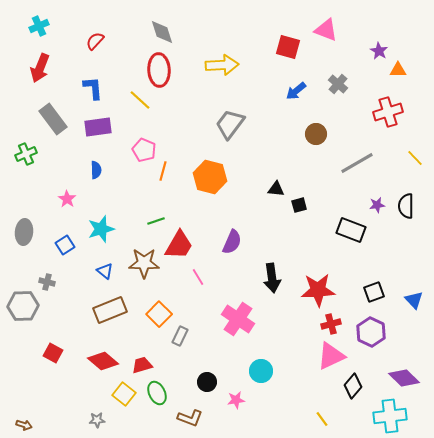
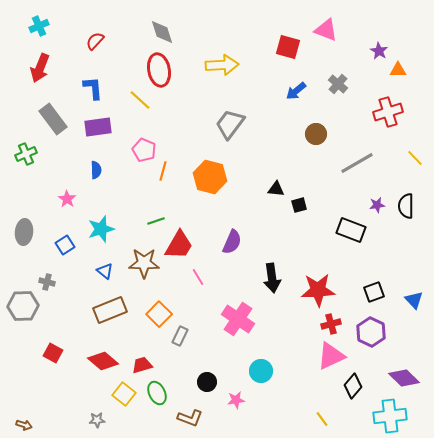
red ellipse at (159, 70): rotated 8 degrees counterclockwise
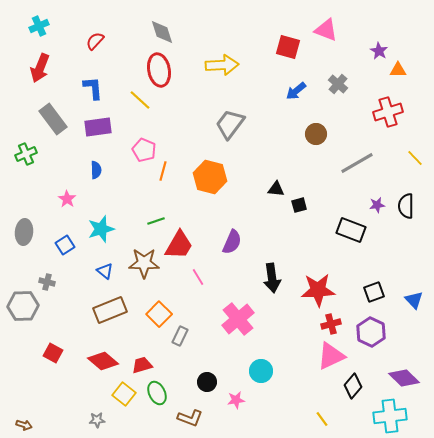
pink cross at (238, 319): rotated 16 degrees clockwise
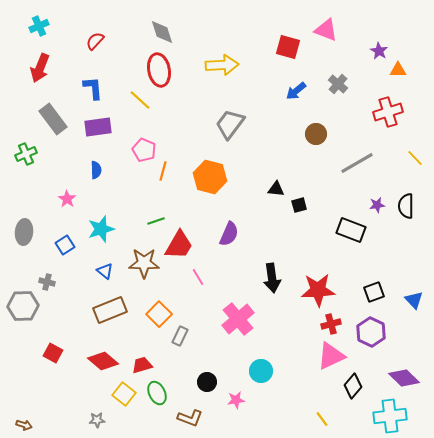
purple semicircle at (232, 242): moved 3 px left, 8 px up
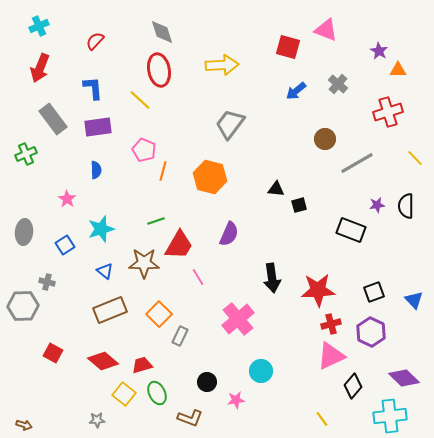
brown circle at (316, 134): moved 9 px right, 5 px down
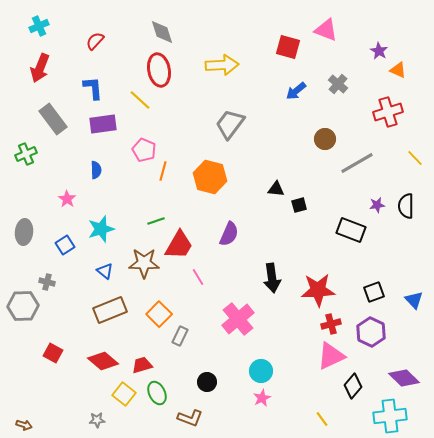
orange triangle at (398, 70): rotated 24 degrees clockwise
purple rectangle at (98, 127): moved 5 px right, 3 px up
pink star at (236, 400): moved 26 px right, 2 px up; rotated 18 degrees counterclockwise
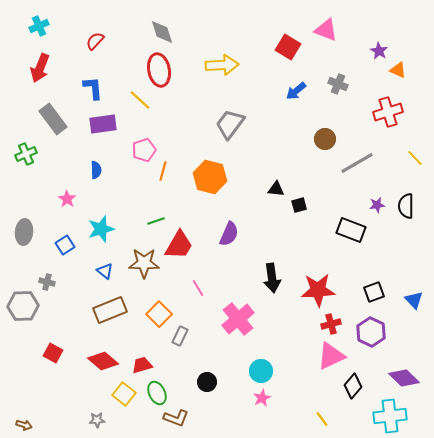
red square at (288, 47): rotated 15 degrees clockwise
gray cross at (338, 84): rotated 18 degrees counterclockwise
pink pentagon at (144, 150): rotated 30 degrees clockwise
pink line at (198, 277): moved 11 px down
brown L-shape at (190, 418): moved 14 px left
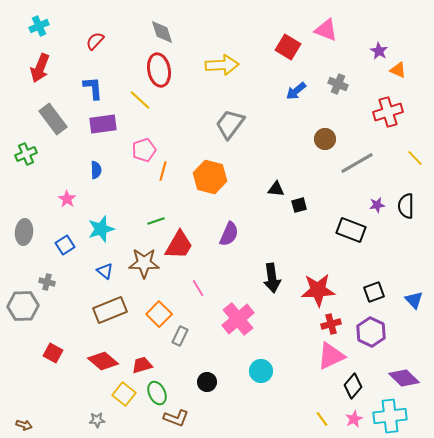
pink star at (262, 398): moved 92 px right, 21 px down
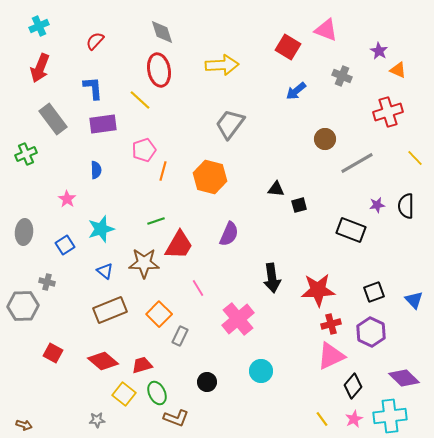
gray cross at (338, 84): moved 4 px right, 8 px up
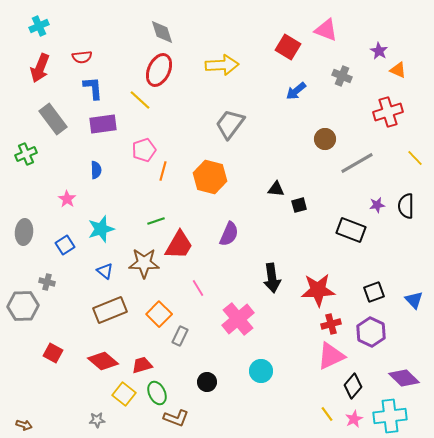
red semicircle at (95, 41): moved 13 px left, 16 px down; rotated 138 degrees counterclockwise
red ellipse at (159, 70): rotated 36 degrees clockwise
yellow line at (322, 419): moved 5 px right, 5 px up
